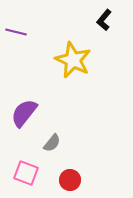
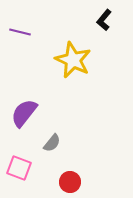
purple line: moved 4 px right
pink square: moved 7 px left, 5 px up
red circle: moved 2 px down
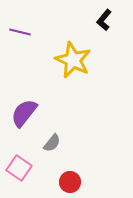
pink square: rotated 15 degrees clockwise
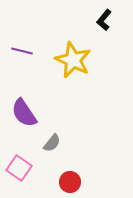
purple line: moved 2 px right, 19 px down
purple semicircle: rotated 72 degrees counterclockwise
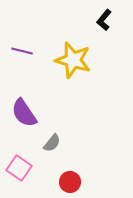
yellow star: rotated 9 degrees counterclockwise
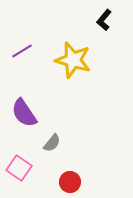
purple line: rotated 45 degrees counterclockwise
